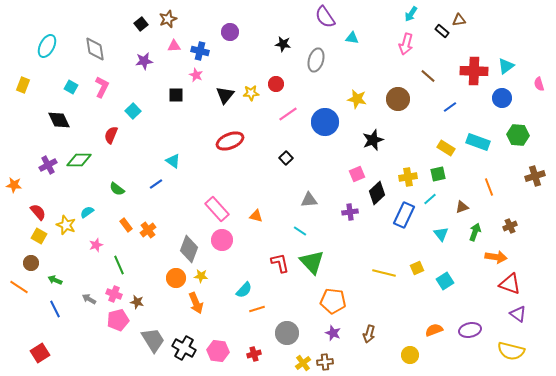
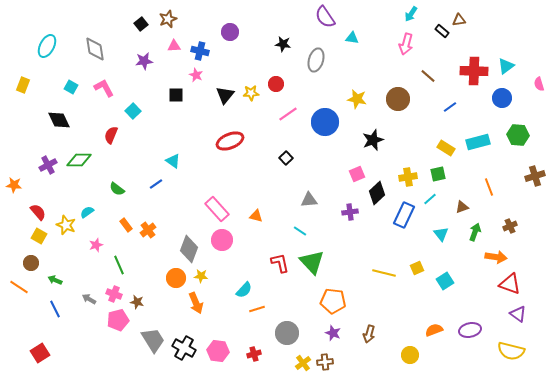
pink L-shape at (102, 87): moved 2 px right, 1 px down; rotated 55 degrees counterclockwise
cyan rectangle at (478, 142): rotated 35 degrees counterclockwise
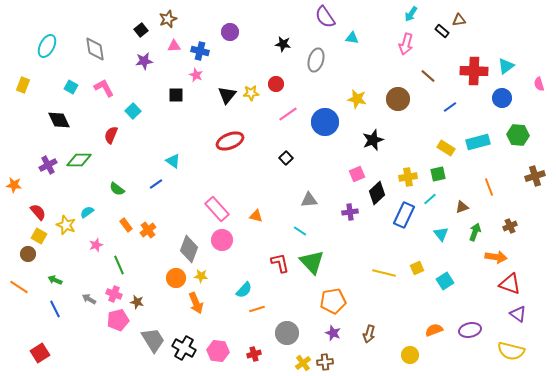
black square at (141, 24): moved 6 px down
black triangle at (225, 95): moved 2 px right
brown circle at (31, 263): moved 3 px left, 9 px up
orange pentagon at (333, 301): rotated 15 degrees counterclockwise
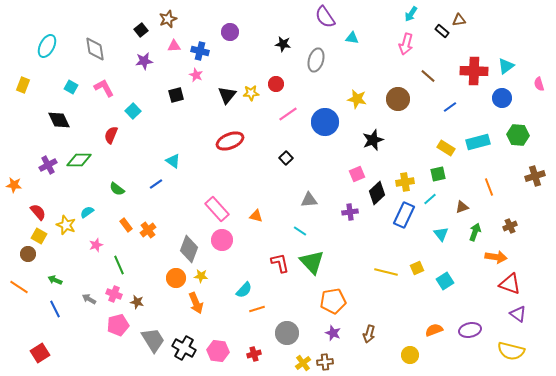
black square at (176, 95): rotated 14 degrees counterclockwise
yellow cross at (408, 177): moved 3 px left, 5 px down
yellow line at (384, 273): moved 2 px right, 1 px up
pink pentagon at (118, 320): moved 5 px down
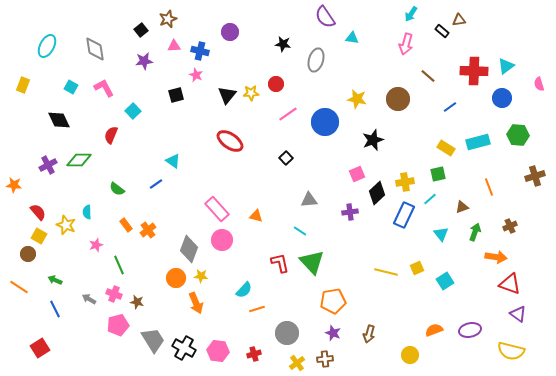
red ellipse at (230, 141): rotated 56 degrees clockwise
cyan semicircle at (87, 212): rotated 56 degrees counterclockwise
red square at (40, 353): moved 5 px up
brown cross at (325, 362): moved 3 px up
yellow cross at (303, 363): moved 6 px left
